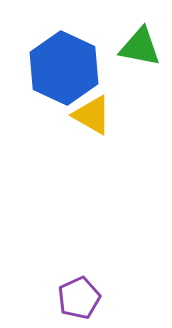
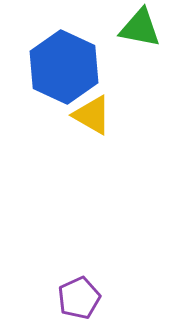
green triangle: moved 19 px up
blue hexagon: moved 1 px up
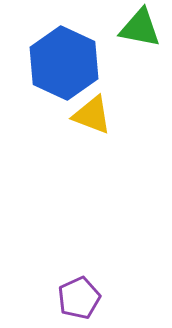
blue hexagon: moved 4 px up
yellow triangle: rotated 9 degrees counterclockwise
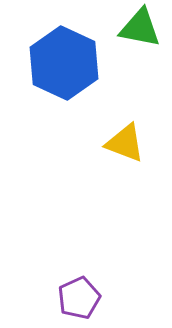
yellow triangle: moved 33 px right, 28 px down
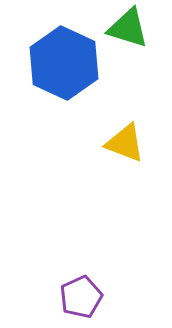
green triangle: moved 12 px left; rotated 6 degrees clockwise
purple pentagon: moved 2 px right, 1 px up
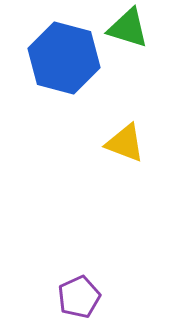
blue hexagon: moved 5 px up; rotated 10 degrees counterclockwise
purple pentagon: moved 2 px left
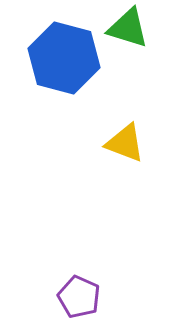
purple pentagon: rotated 24 degrees counterclockwise
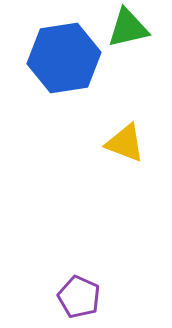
green triangle: rotated 30 degrees counterclockwise
blue hexagon: rotated 24 degrees counterclockwise
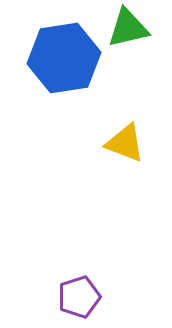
purple pentagon: rotated 30 degrees clockwise
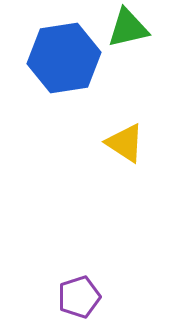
yellow triangle: rotated 12 degrees clockwise
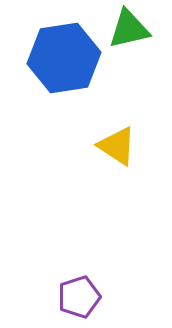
green triangle: moved 1 px right, 1 px down
yellow triangle: moved 8 px left, 3 px down
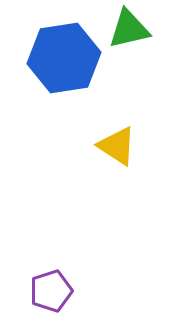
purple pentagon: moved 28 px left, 6 px up
